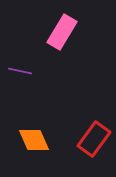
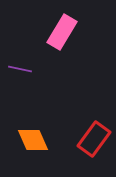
purple line: moved 2 px up
orange diamond: moved 1 px left
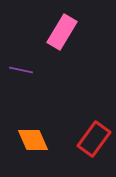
purple line: moved 1 px right, 1 px down
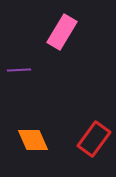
purple line: moved 2 px left; rotated 15 degrees counterclockwise
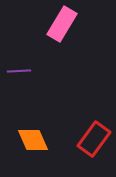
pink rectangle: moved 8 px up
purple line: moved 1 px down
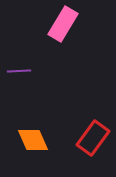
pink rectangle: moved 1 px right
red rectangle: moved 1 px left, 1 px up
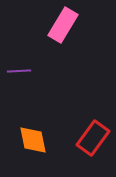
pink rectangle: moved 1 px down
orange diamond: rotated 12 degrees clockwise
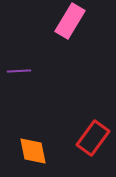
pink rectangle: moved 7 px right, 4 px up
orange diamond: moved 11 px down
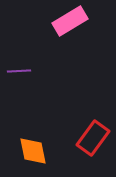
pink rectangle: rotated 28 degrees clockwise
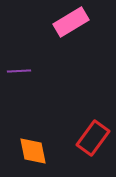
pink rectangle: moved 1 px right, 1 px down
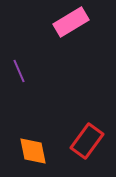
purple line: rotated 70 degrees clockwise
red rectangle: moved 6 px left, 3 px down
